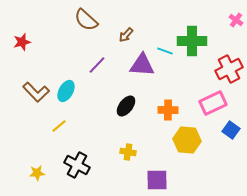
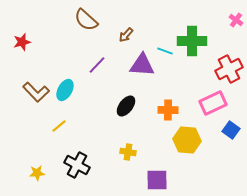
cyan ellipse: moved 1 px left, 1 px up
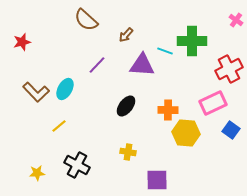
cyan ellipse: moved 1 px up
yellow hexagon: moved 1 px left, 7 px up
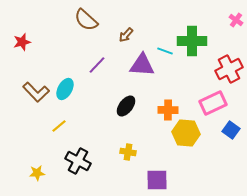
black cross: moved 1 px right, 4 px up
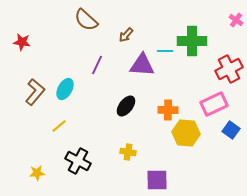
red star: rotated 24 degrees clockwise
cyan line: rotated 21 degrees counterclockwise
purple line: rotated 18 degrees counterclockwise
brown L-shape: moved 1 px left; rotated 96 degrees counterclockwise
pink rectangle: moved 1 px right, 1 px down
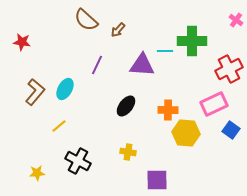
brown arrow: moved 8 px left, 5 px up
